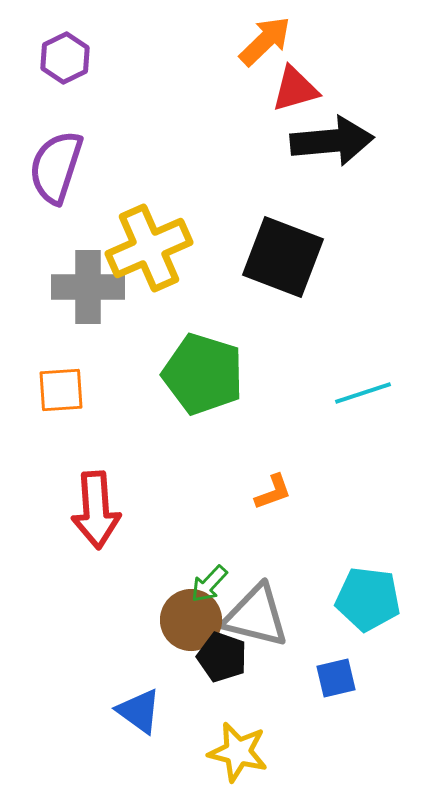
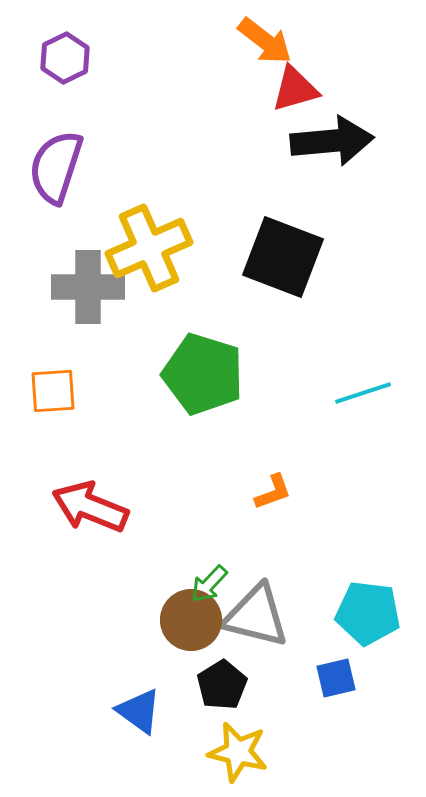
orange arrow: rotated 82 degrees clockwise
orange square: moved 8 px left, 1 px down
red arrow: moved 6 px left, 3 px up; rotated 116 degrees clockwise
cyan pentagon: moved 14 px down
black pentagon: moved 28 px down; rotated 21 degrees clockwise
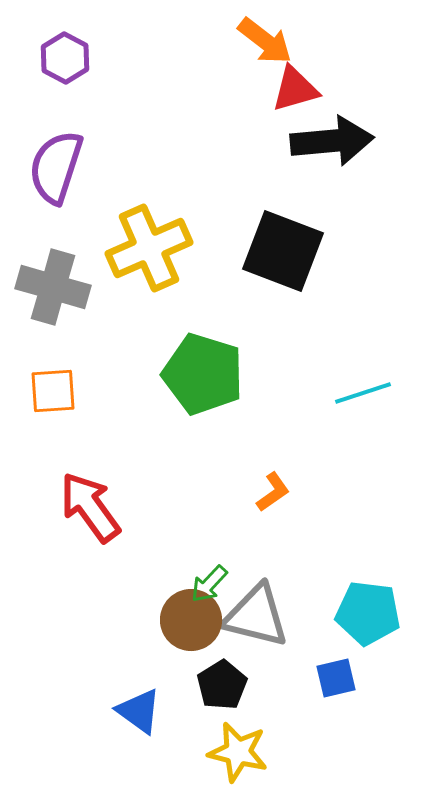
purple hexagon: rotated 6 degrees counterclockwise
black square: moved 6 px up
gray cross: moved 35 px left; rotated 16 degrees clockwise
orange L-shape: rotated 15 degrees counterclockwise
red arrow: rotated 32 degrees clockwise
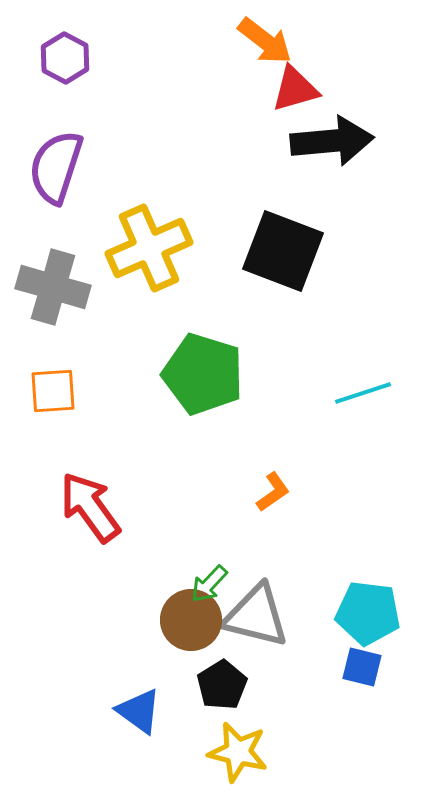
blue square: moved 26 px right, 11 px up; rotated 27 degrees clockwise
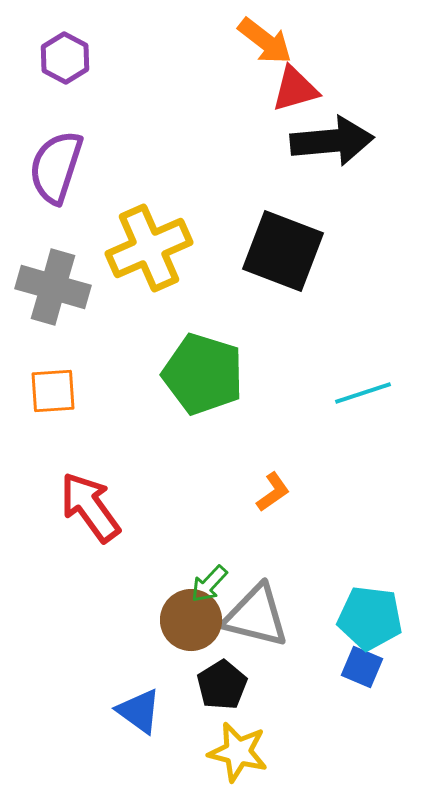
cyan pentagon: moved 2 px right, 5 px down
blue square: rotated 9 degrees clockwise
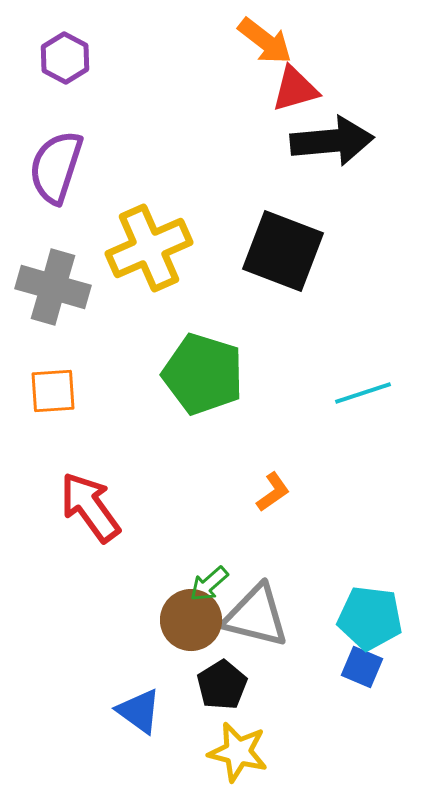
green arrow: rotated 6 degrees clockwise
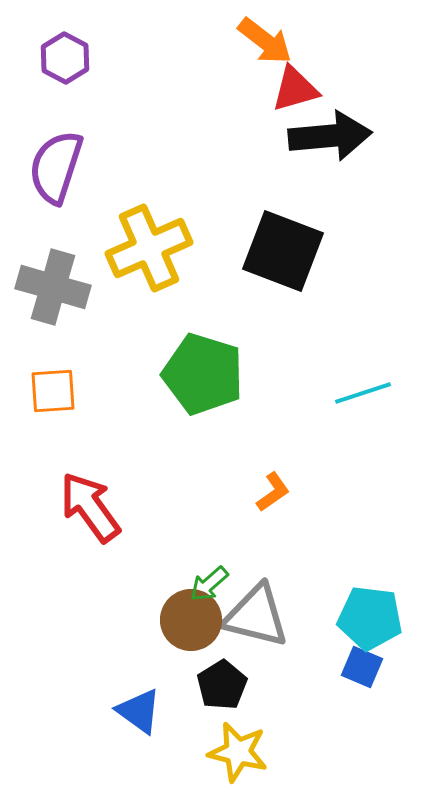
black arrow: moved 2 px left, 5 px up
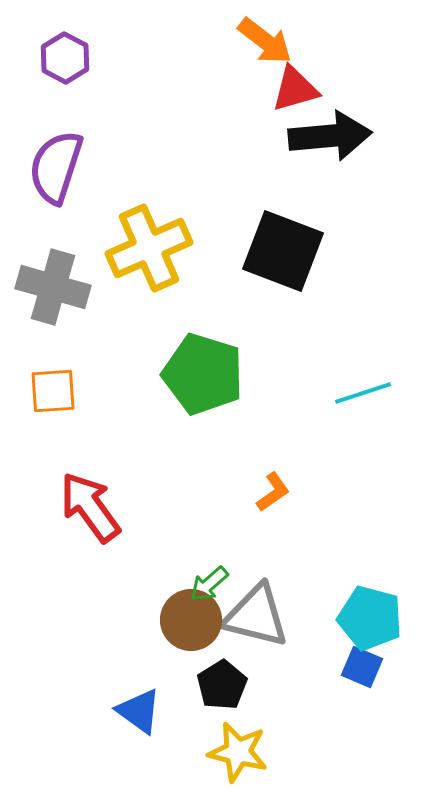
cyan pentagon: rotated 8 degrees clockwise
